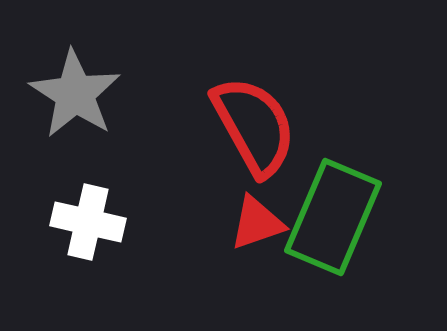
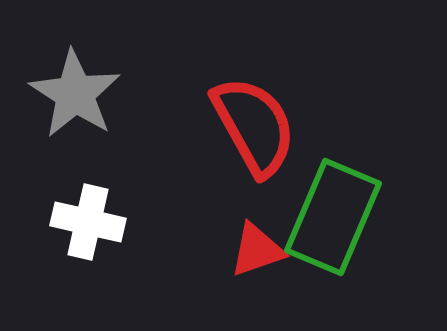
red triangle: moved 27 px down
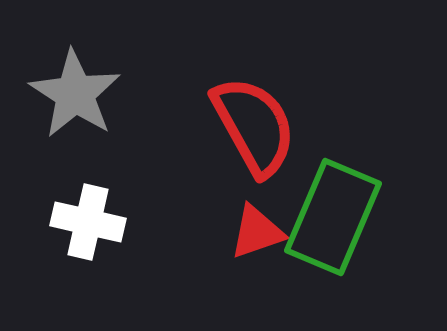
red triangle: moved 18 px up
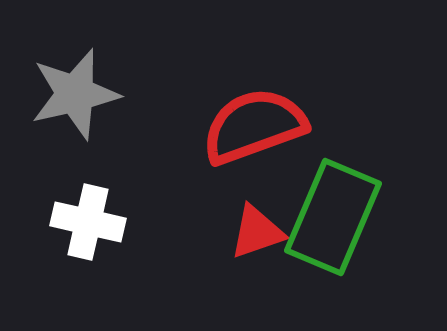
gray star: rotated 26 degrees clockwise
red semicircle: rotated 81 degrees counterclockwise
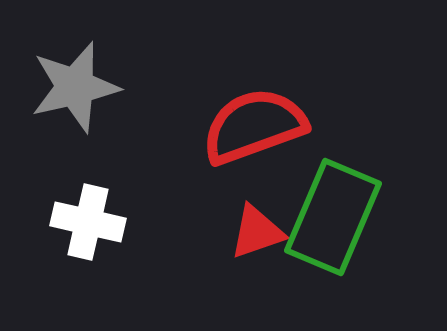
gray star: moved 7 px up
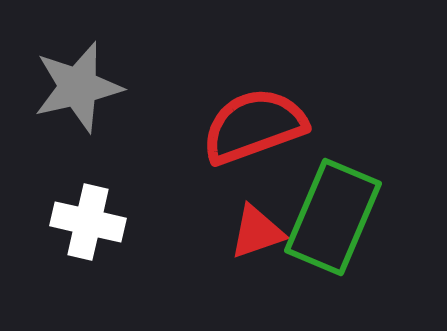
gray star: moved 3 px right
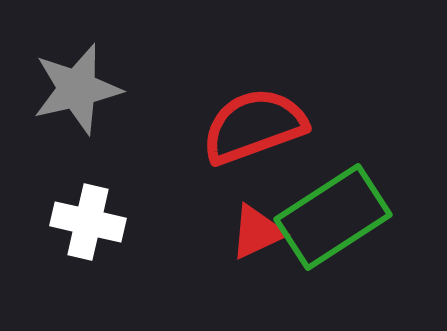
gray star: moved 1 px left, 2 px down
green rectangle: rotated 34 degrees clockwise
red triangle: rotated 6 degrees counterclockwise
